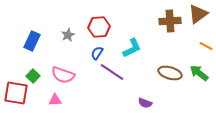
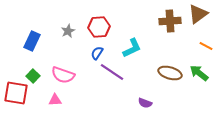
gray star: moved 4 px up
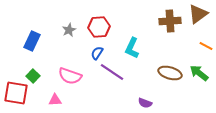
gray star: moved 1 px right, 1 px up
cyan L-shape: rotated 140 degrees clockwise
pink semicircle: moved 7 px right, 1 px down
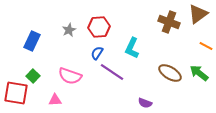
brown cross: moved 1 px left, 1 px down; rotated 25 degrees clockwise
brown ellipse: rotated 15 degrees clockwise
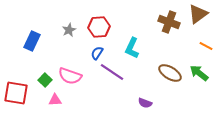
green square: moved 12 px right, 4 px down
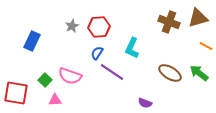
brown triangle: moved 4 px down; rotated 20 degrees clockwise
gray star: moved 3 px right, 4 px up
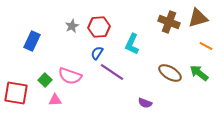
cyan L-shape: moved 4 px up
